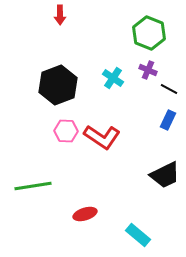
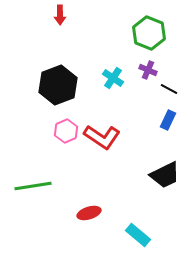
pink hexagon: rotated 25 degrees counterclockwise
red ellipse: moved 4 px right, 1 px up
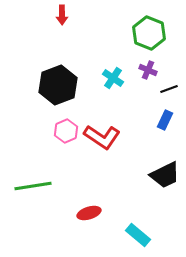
red arrow: moved 2 px right
black line: rotated 48 degrees counterclockwise
blue rectangle: moved 3 px left
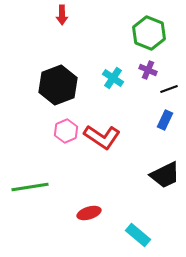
green line: moved 3 px left, 1 px down
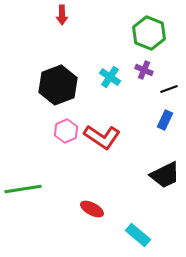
purple cross: moved 4 px left
cyan cross: moved 3 px left, 1 px up
green line: moved 7 px left, 2 px down
red ellipse: moved 3 px right, 4 px up; rotated 45 degrees clockwise
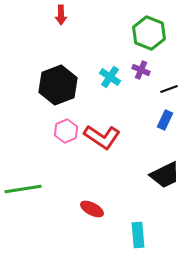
red arrow: moved 1 px left
purple cross: moved 3 px left
cyan rectangle: rotated 45 degrees clockwise
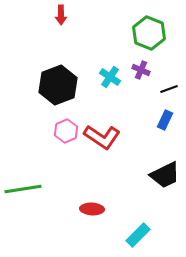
red ellipse: rotated 25 degrees counterclockwise
cyan rectangle: rotated 50 degrees clockwise
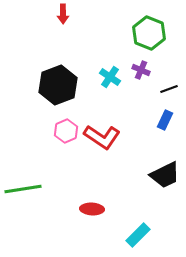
red arrow: moved 2 px right, 1 px up
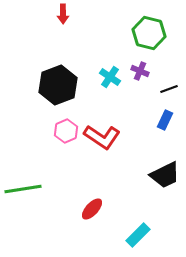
green hexagon: rotated 8 degrees counterclockwise
purple cross: moved 1 px left, 1 px down
red ellipse: rotated 50 degrees counterclockwise
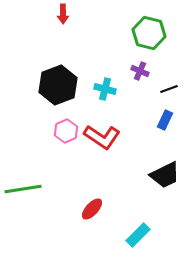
cyan cross: moved 5 px left, 12 px down; rotated 20 degrees counterclockwise
